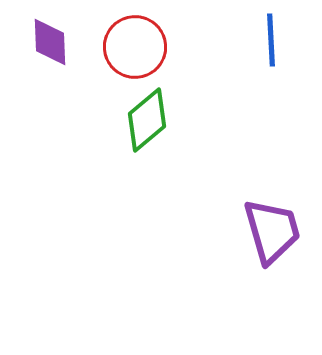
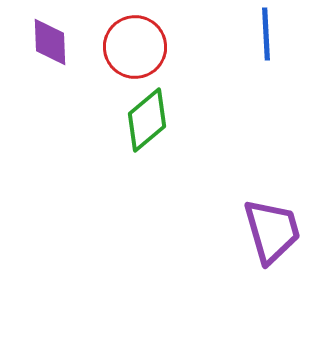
blue line: moved 5 px left, 6 px up
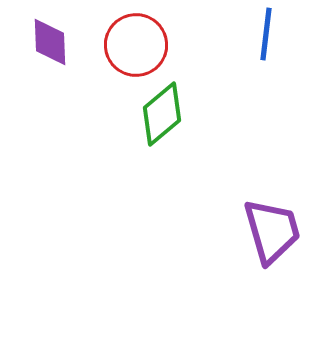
blue line: rotated 10 degrees clockwise
red circle: moved 1 px right, 2 px up
green diamond: moved 15 px right, 6 px up
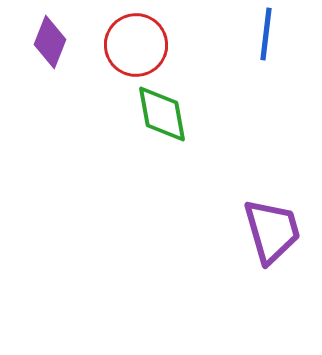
purple diamond: rotated 24 degrees clockwise
green diamond: rotated 60 degrees counterclockwise
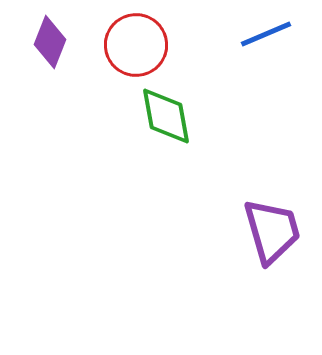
blue line: rotated 60 degrees clockwise
green diamond: moved 4 px right, 2 px down
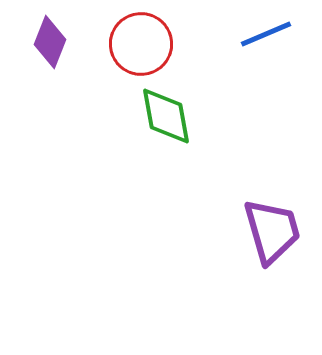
red circle: moved 5 px right, 1 px up
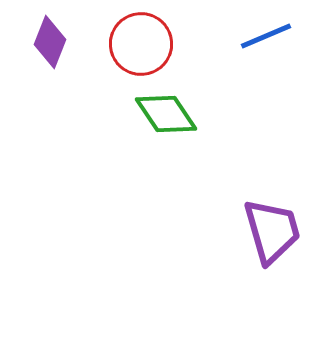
blue line: moved 2 px down
green diamond: moved 2 px up; rotated 24 degrees counterclockwise
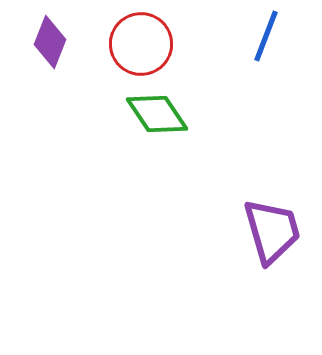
blue line: rotated 46 degrees counterclockwise
green diamond: moved 9 px left
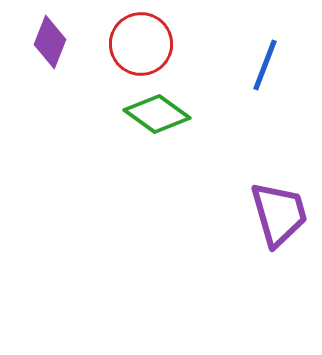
blue line: moved 1 px left, 29 px down
green diamond: rotated 20 degrees counterclockwise
purple trapezoid: moved 7 px right, 17 px up
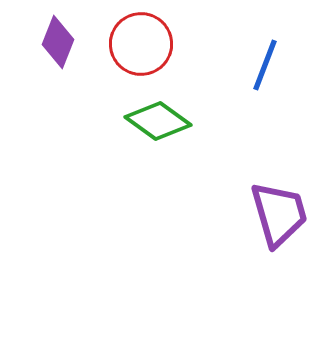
purple diamond: moved 8 px right
green diamond: moved 1 px right, 7 px down
